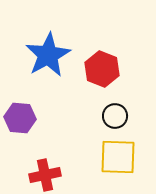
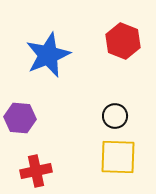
blue star: rotated 6 degrees clockwise
red hexagon: moved 21 px right, 28 px up
red cross: moved 9 px left, 4 px up
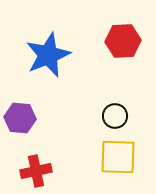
red hexagon: rotated 24 degrees counterclockwise
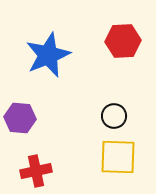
black circle: moved 1 px left
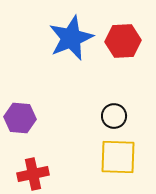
blue star: moved 23 px right, 17 px up
red cross: moved 3 px left, 3 px down
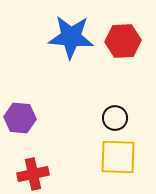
blue star: moved 1 px up; rotated 27 degrees clockwise
black circle: moved 1 px right, 2 px down
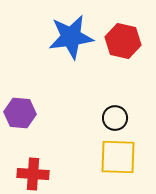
blue star: rotated 12 degrees counterclockwise
red hexagon: rotated 16 degrees clockwise
purple hexagon: moved 5 px up
red cross: rotated 16 degrees clockwise
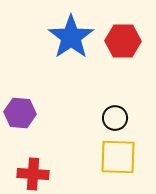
blue star: rotated 27 degrees counterclockwise
red hexagon: rotated 12 degrees counterclockwise
